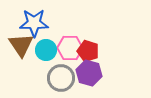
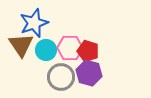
blue star: rotated 20 degrees counterclockwise
gray circle: moved 1 px up
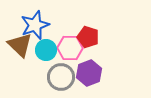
blue star: moved 1 px right, 2 px down
brown triangle: moved 1 px left; rotated 12 degrees counterclockwise
red pentagon: moved 14 px up
purple hexagon: rotated 25 degrees clockwise
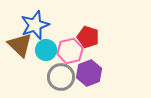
pink hexagon: moved 3 px down; rotated 15 degrees counterclockwise
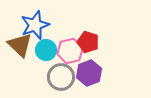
red pentagon: moved 5 px down
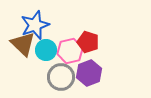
brown triangle: moved 3 px right, 1 px up
